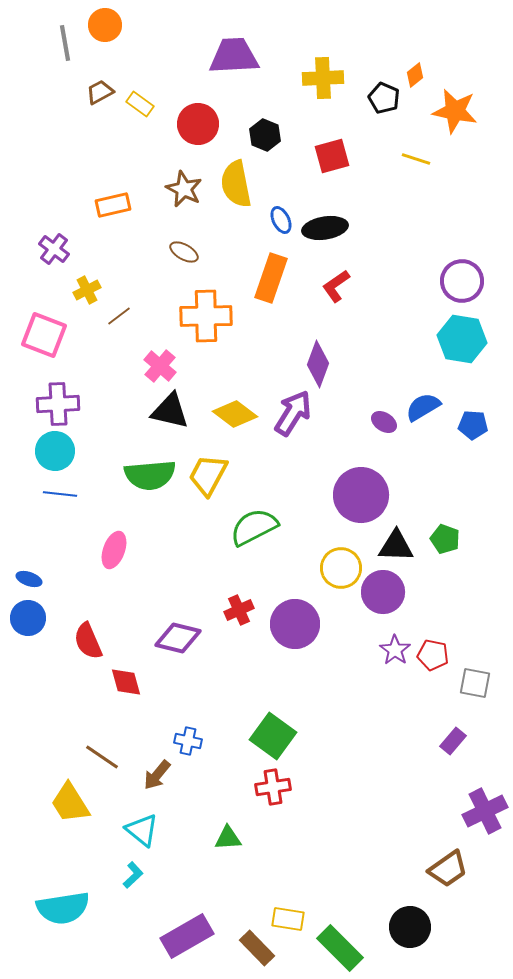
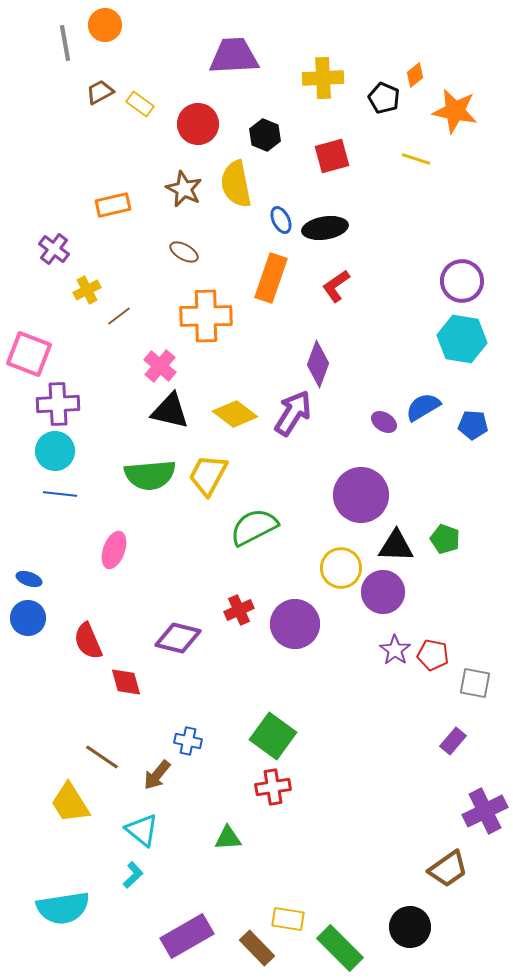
pink square at (44, 335): moved 15 px left, 19 px down
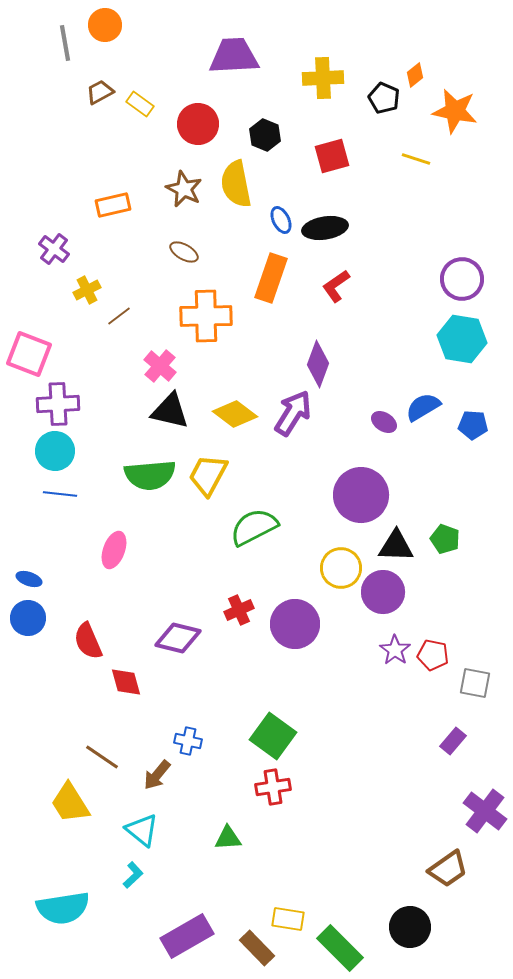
purple circle at (462, 281): moved 2 px up
purple cross at (485, 811): rotated 27 degrees counterclockwise
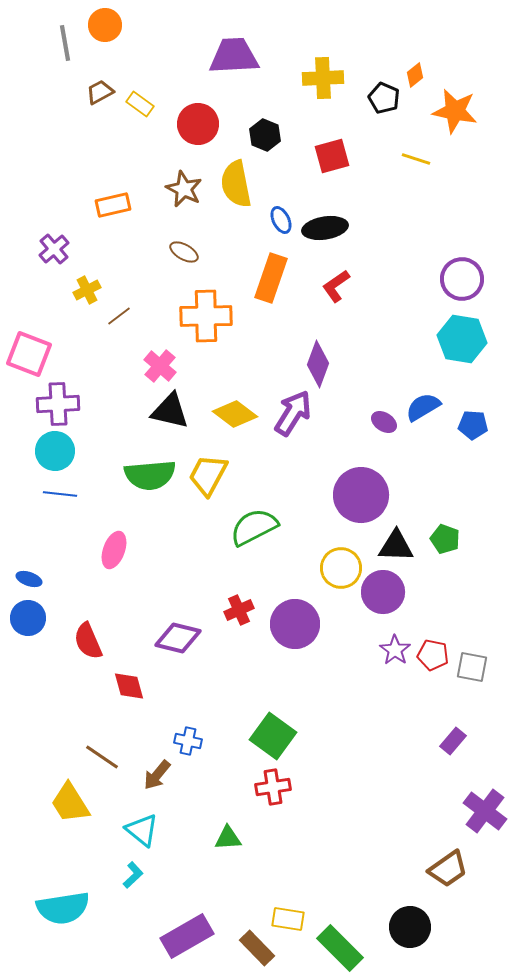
purple cross at (54, 249): rotated 12 degrees clockwise
red diamond at (126, 682): moved 3 px right, 4 px down
gray square at (475, 683): moved 3 px left, 16 px up
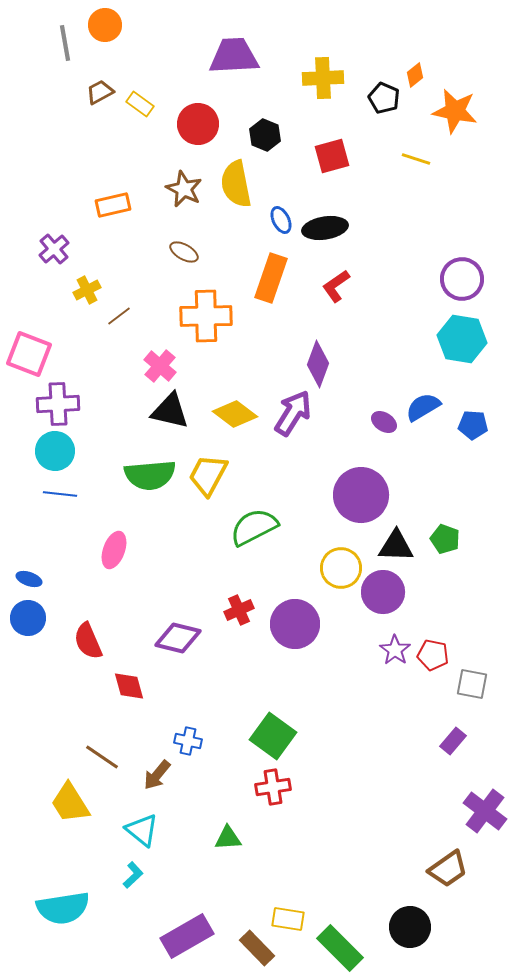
gray square at (472, 667): moved 17 px down
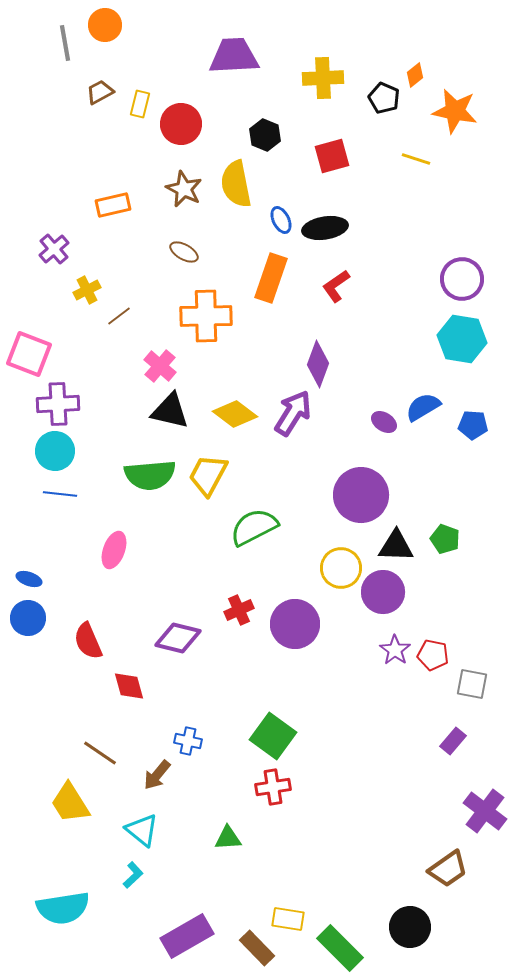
yellow rectangle at (140, 104): rotated 68 degrees clockwise
red circle at (198, 124): moved 17 px left
brown line at (102, 757): moved 2 px left, 4 px up
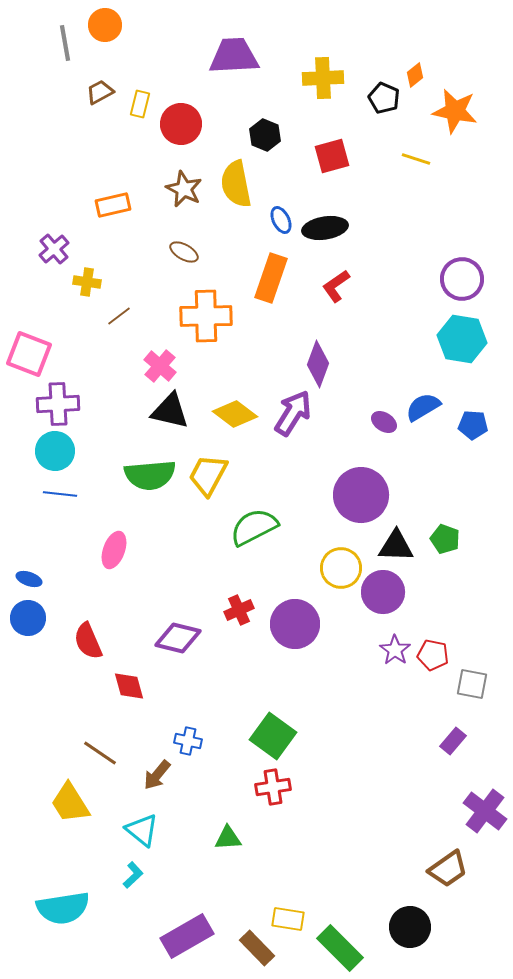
yellow cross at (87, 290): moved 8 px up; rotated 36 degrees clockwise
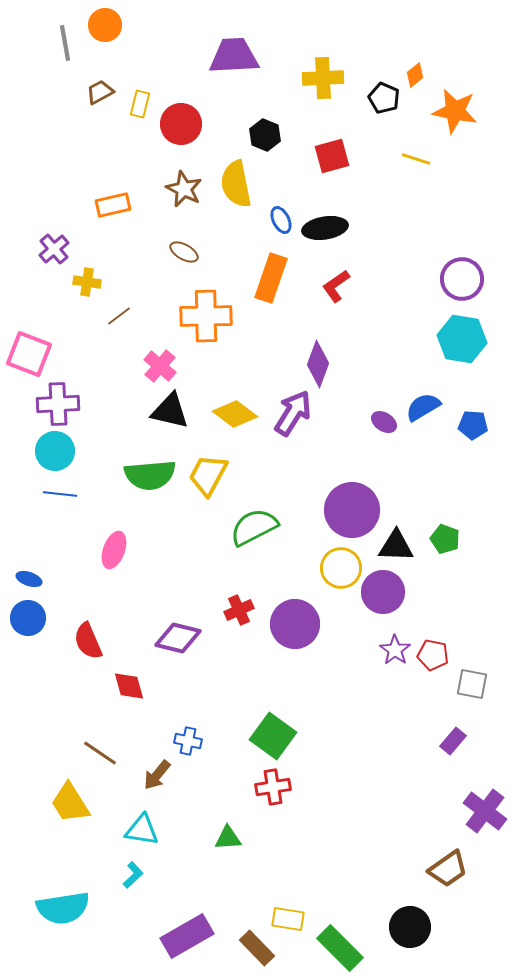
purple circle at (361, 495): moved 9 px left, 15 px down
cyan triangle at (142, 830): rotated 30 degrees counterclockwise
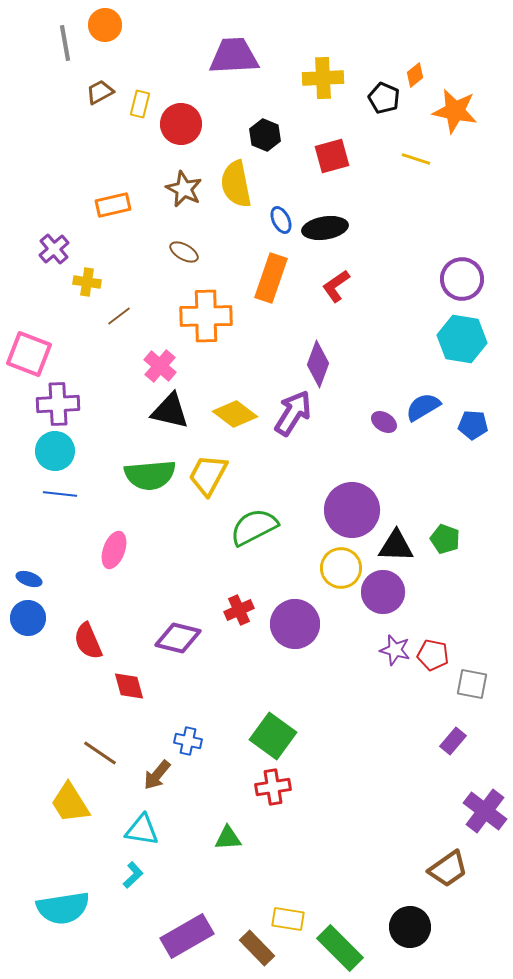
purple star at (395, 650): rotated 20 degrees counterclockwise
